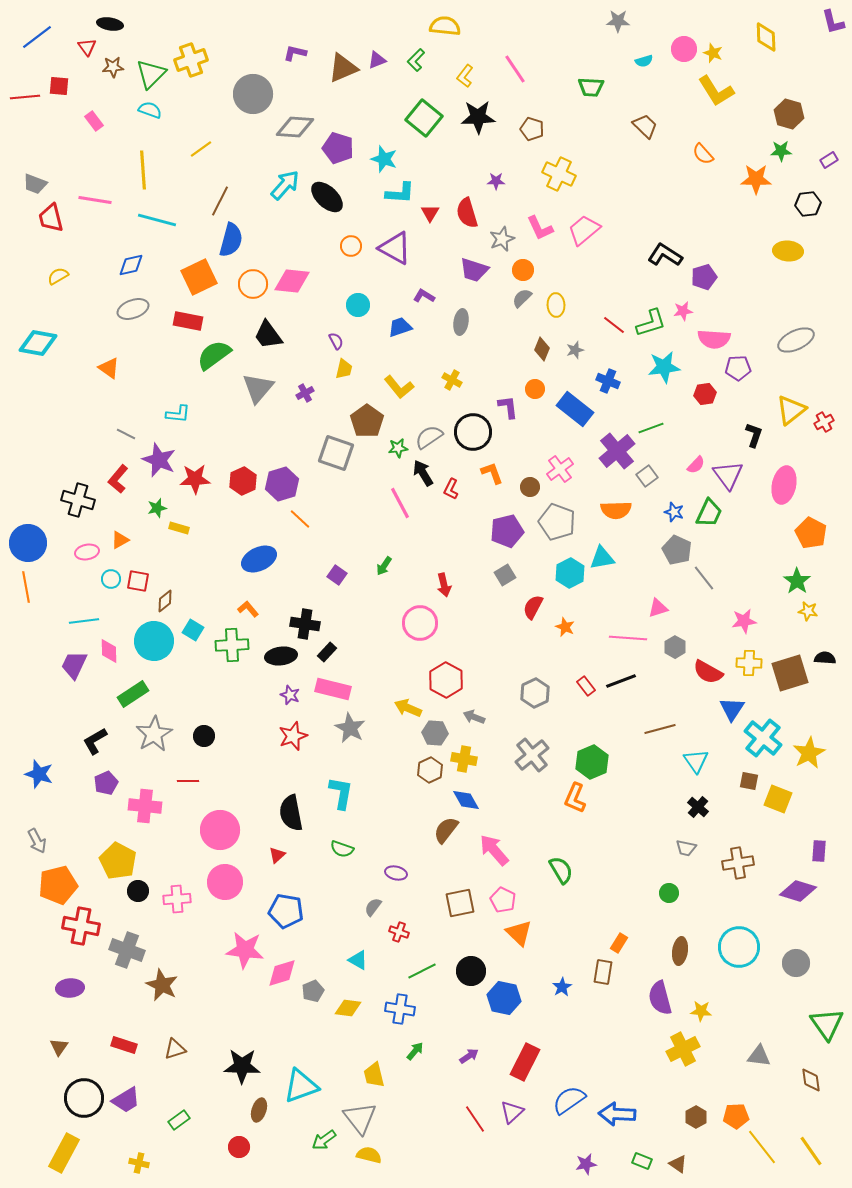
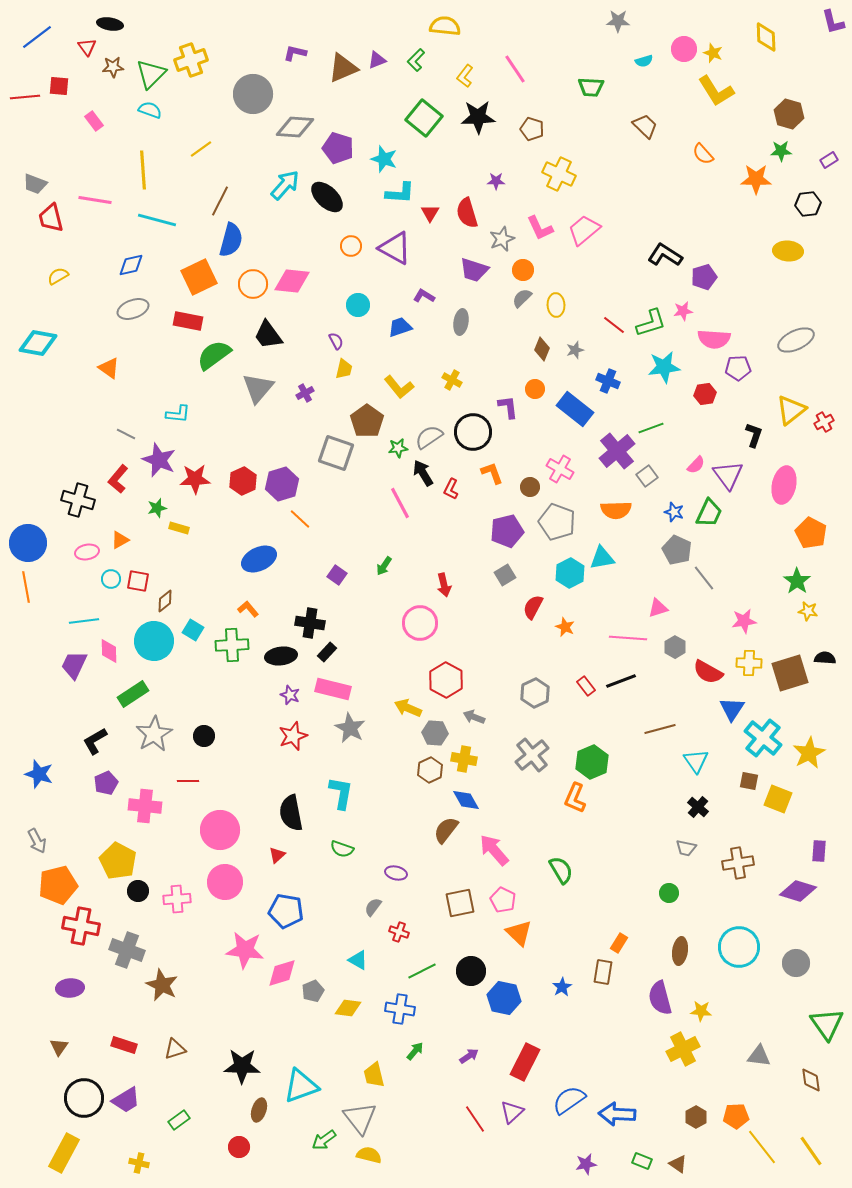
pink cross at (560, 469): rotated 24 degrees counterclockwise
black cross at (305, 624): moved 5 px right, 1 px up
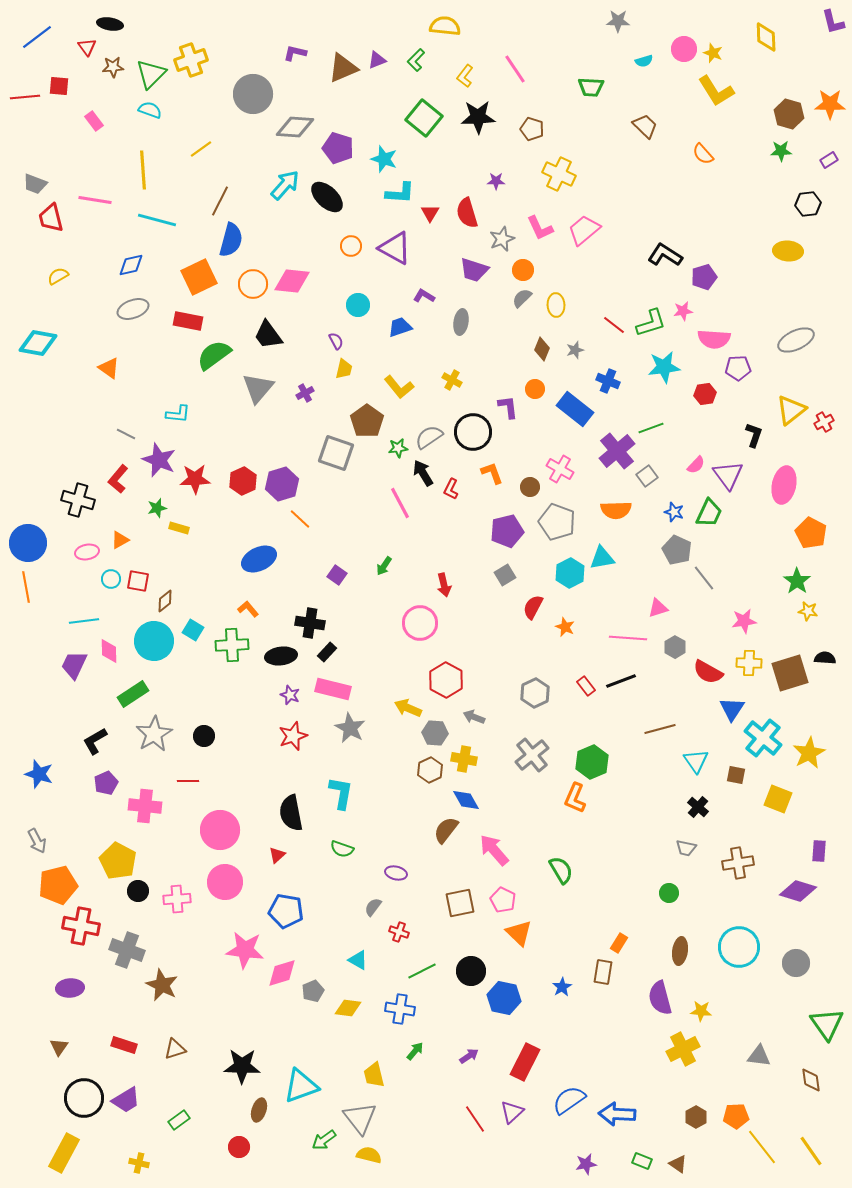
orange star at (756, 179): moved 74 px right, 75 px up
brown square at (749, 781): moved 13 px left, 6 px up
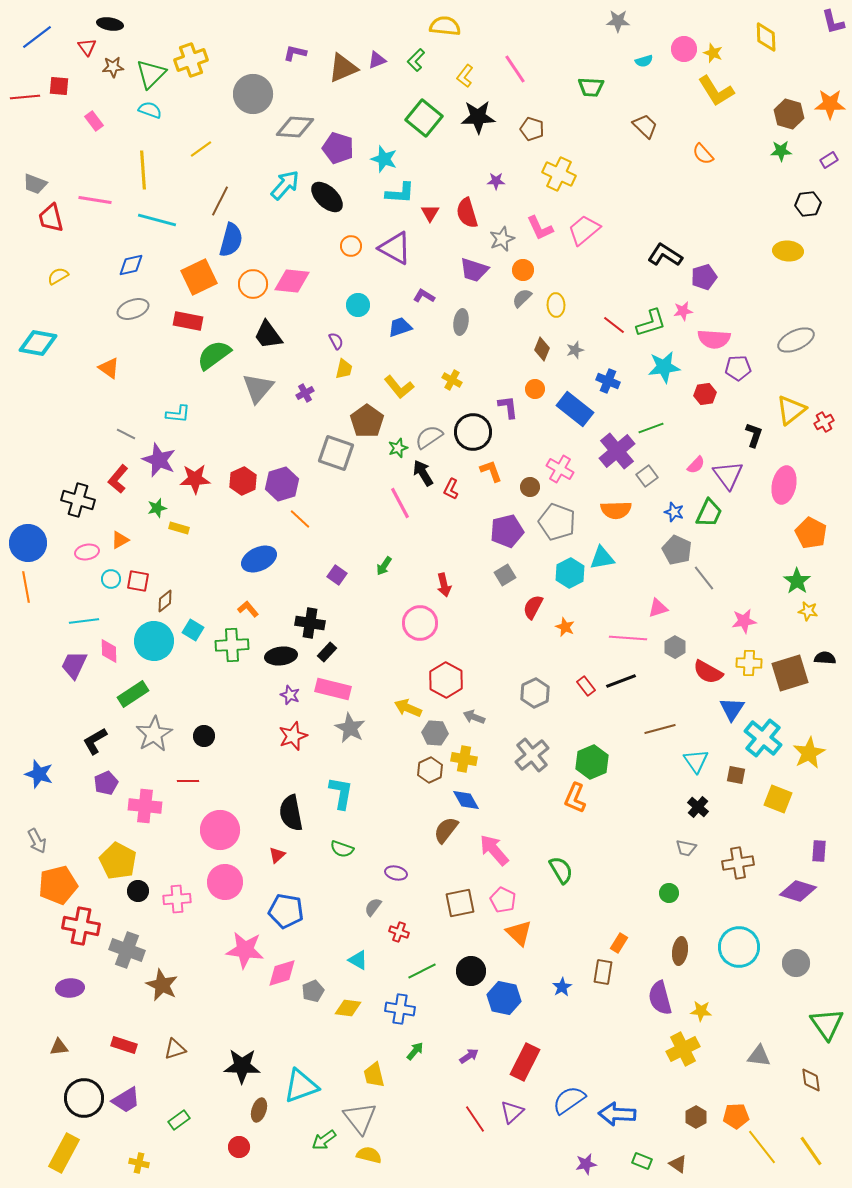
green star at (398, 448): rotated 12 degrees counterclockwise
orange L-shape at (492, 473): moved 1 px left, 2 px up
brown triangle at (59, 1047): rotated 48 degrees clockwise
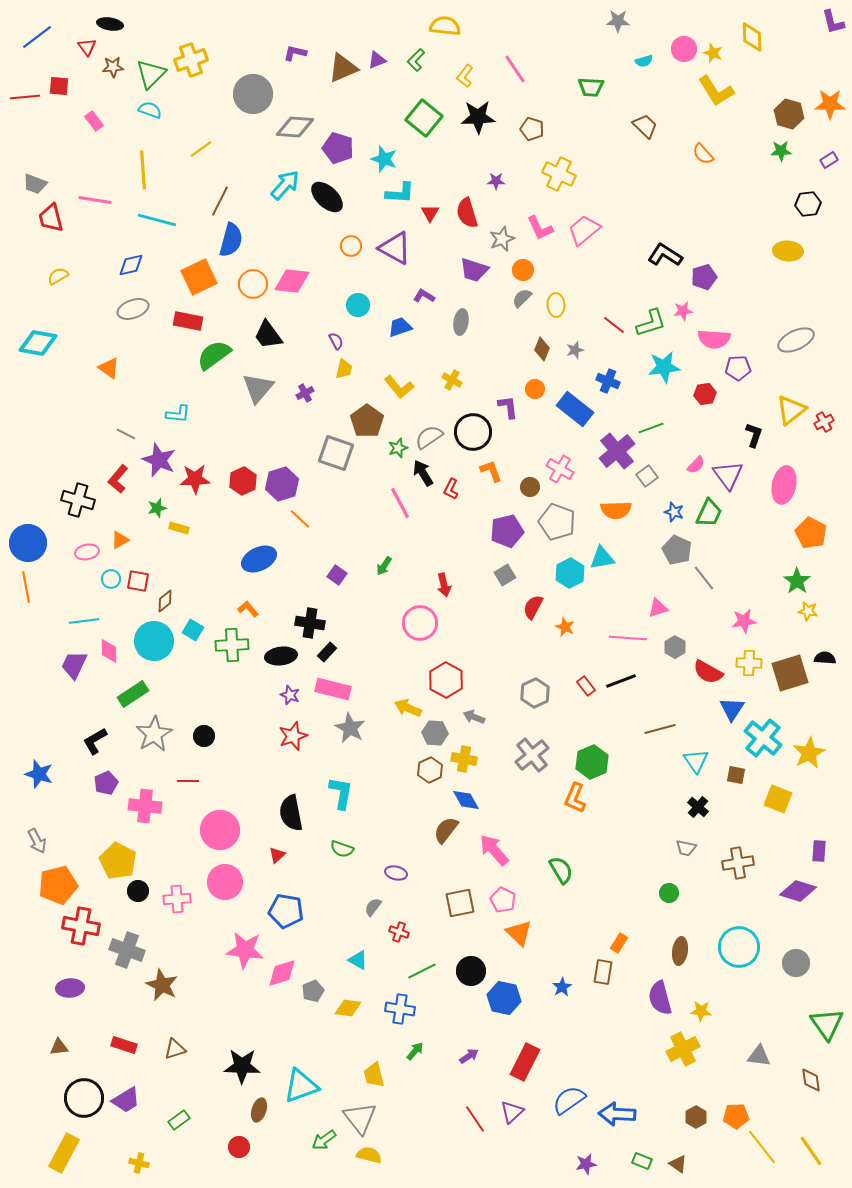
yellow diamond at (766, 37): moved 14 px left
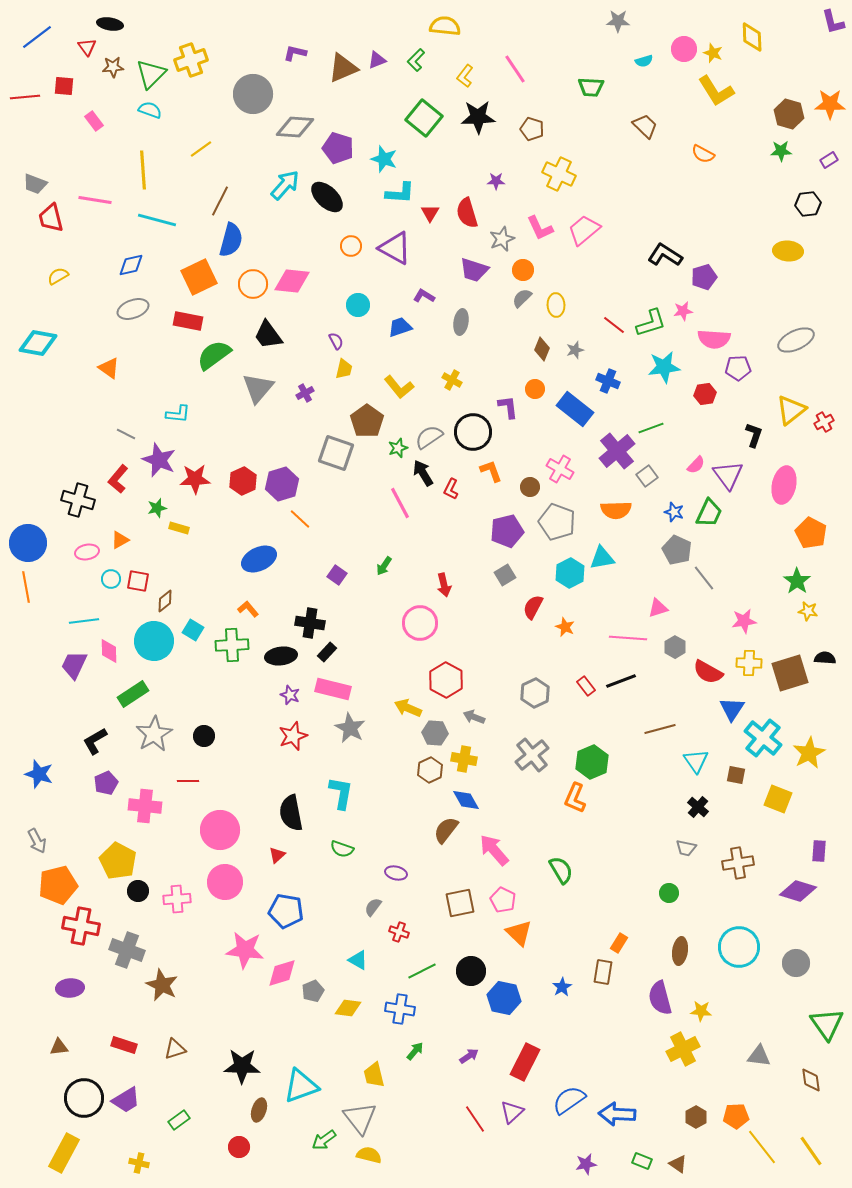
red square at (59, 86): moved 5 px right
orange semicircle at (703, 154): rotated 20 degrees counterclockwise
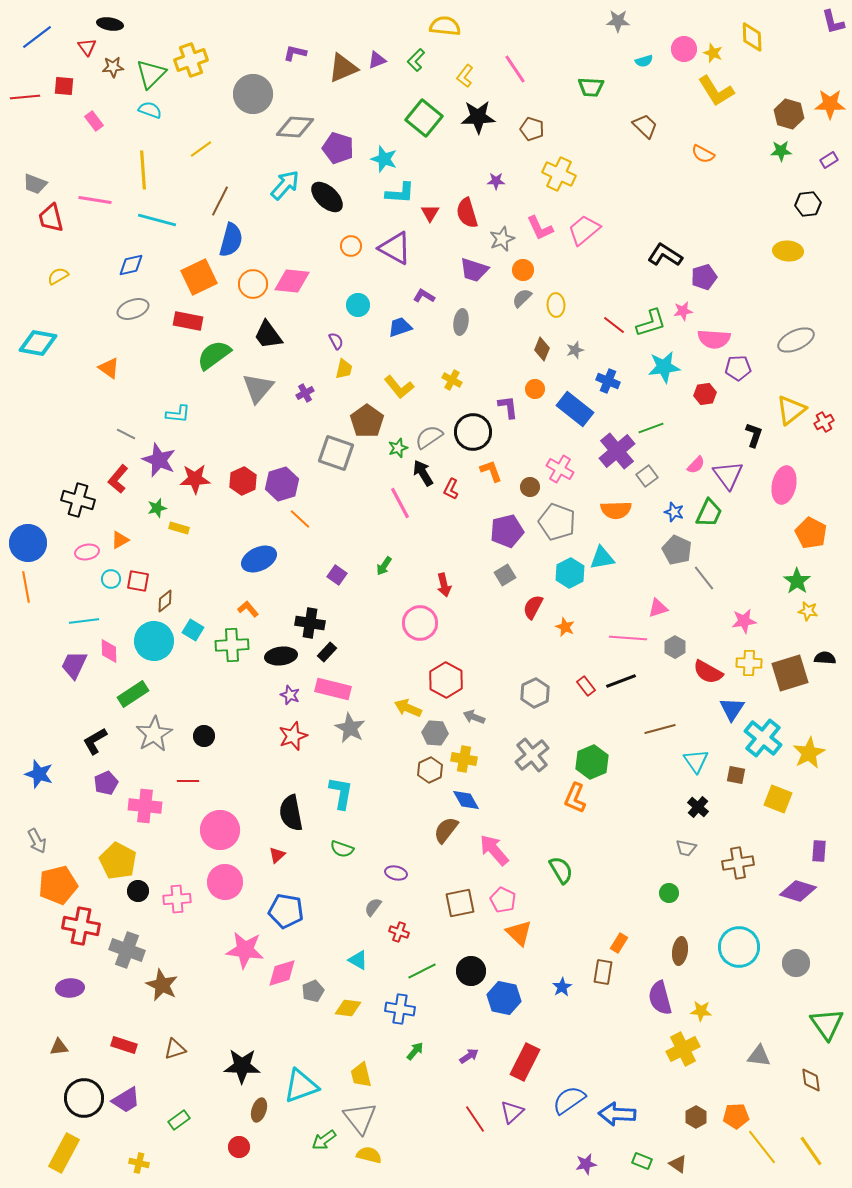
yellow trapezoid at (374, 1075): moved 13 px left
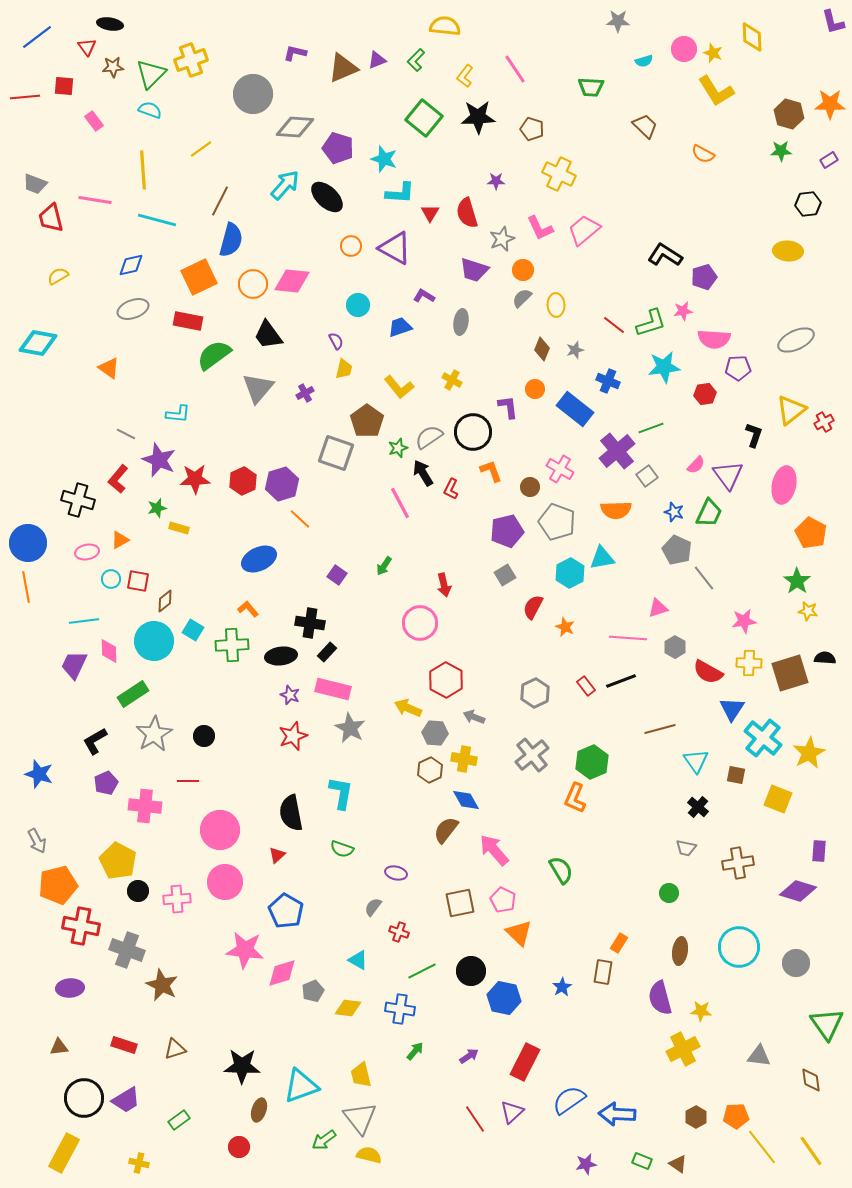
blue pentagon at (286, 911): rotated 20 degrees clockwise
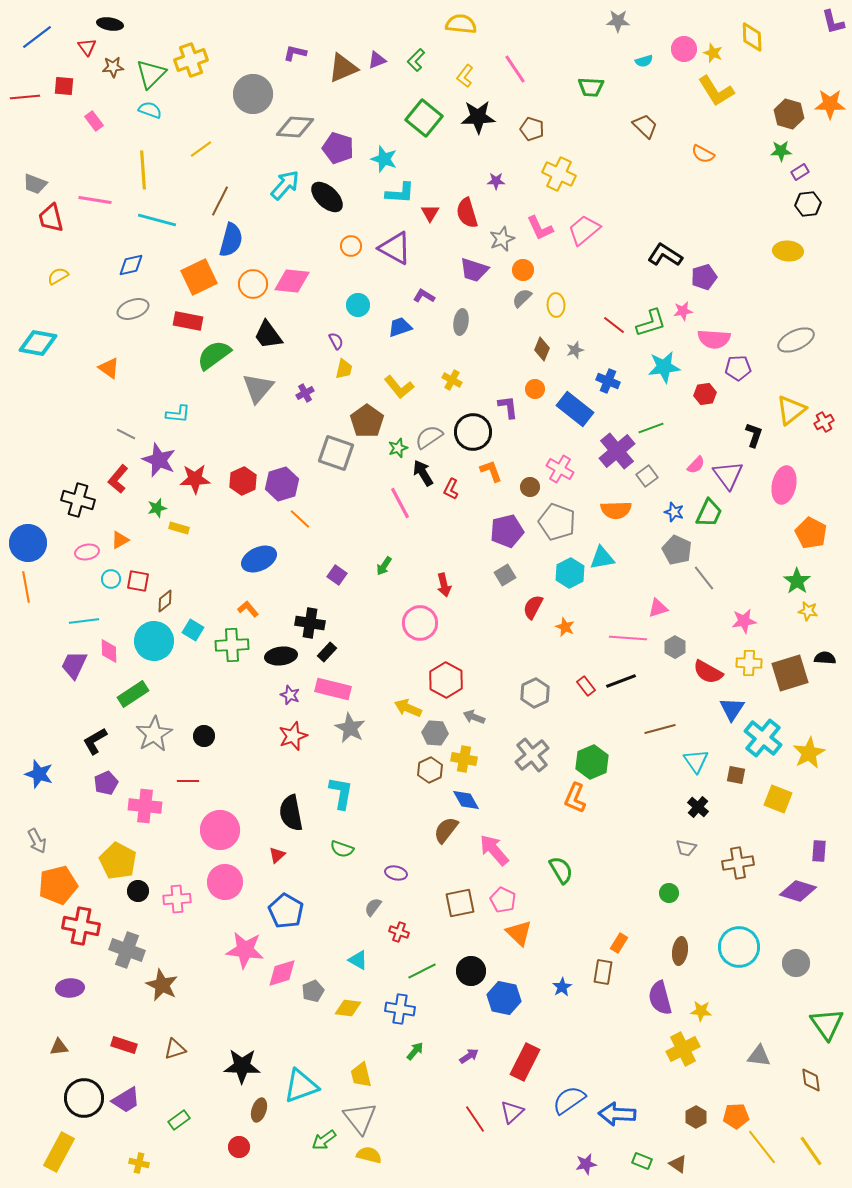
yellow semicircle at (445, 26): moved 16 px right, 2 px up
purple rectangle at (829, 160): moved 29 px left, 12 px down
yellow rectangle at (64, 1153): moved 5 px left, 1 px up
